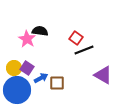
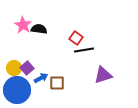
black semicircle: moved 1 px left, 2 px up
pink star: moved 4 px left, 14 px up
black line: rotated 12 degrees clockwise
purple square: rotated 16 degrees clockwise
purple triangle: rotated 48 degrees counterclockwise
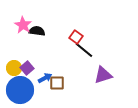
black semicircle: moved 2 px left, 2 px down
red square: moved 1 px up
black line: rotated 48 degrees clockwise
blue arrow: moved 4 px right
blue circle: moved 3 px right
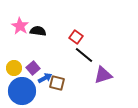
pink star: moved 3 px left, 1 px down
black semicircle: moved 1 px right
black line: moved 5 px down
purple square: moved 6 px right
brown square: rotated 14 degrees clockwise
blue circle: moved 2 px right, 1 px down
